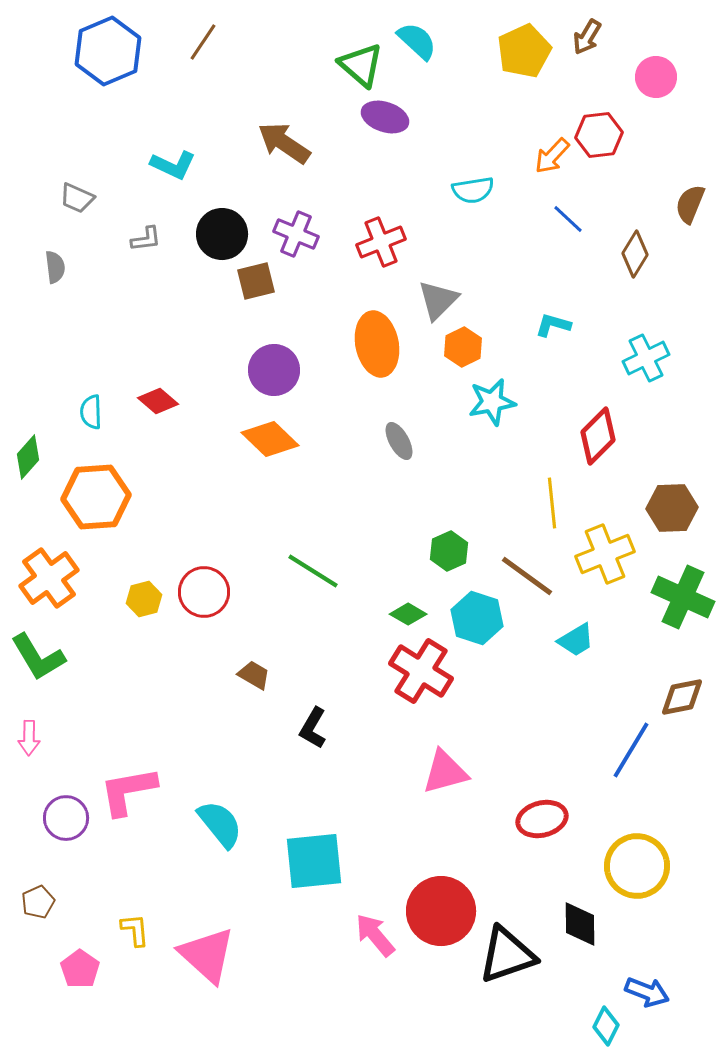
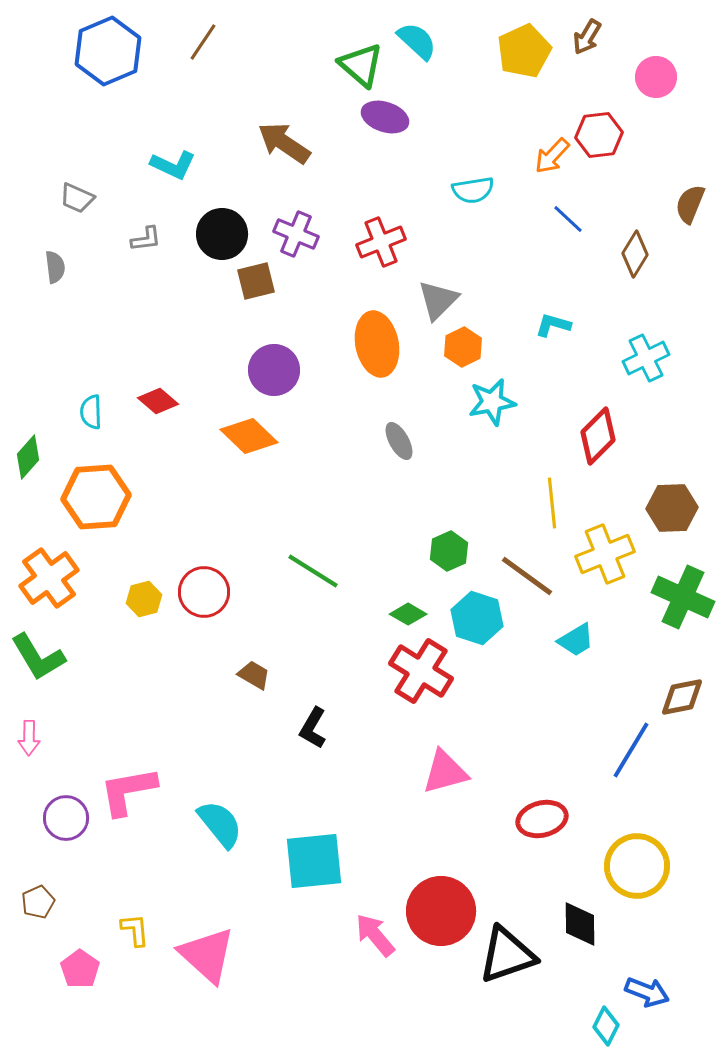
orange diamond at (270, 439): moved 21 px left, 3 px up
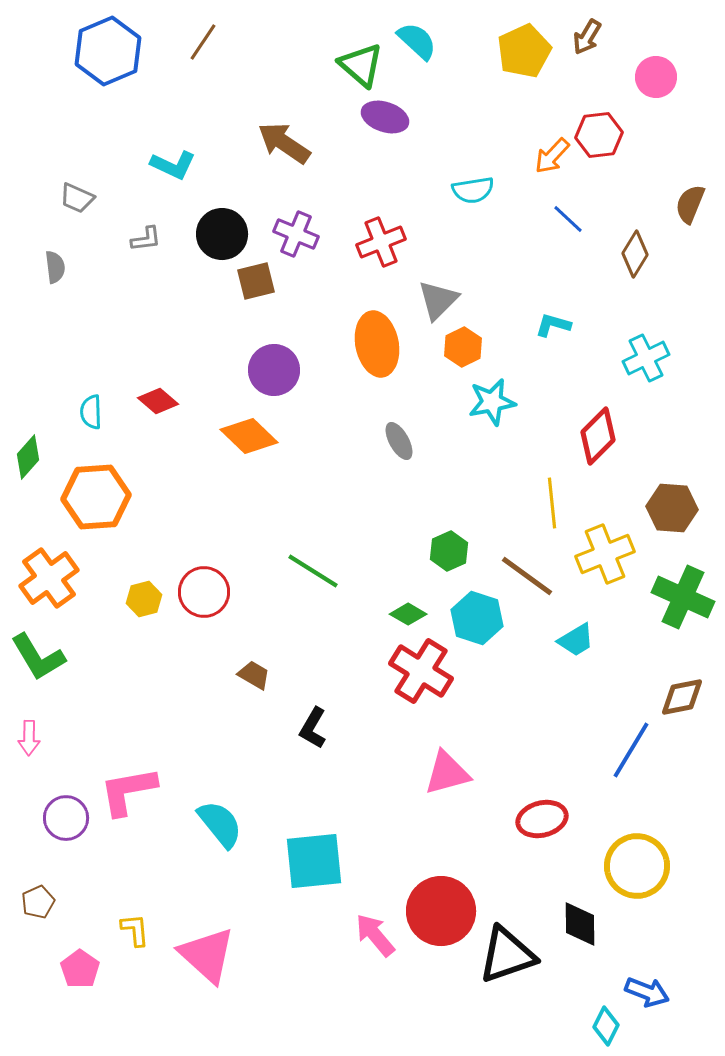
brown hexagon at (672, 508): rotated 6 degrees clockwise
pink triangle at (445, 772): moved 2 px right, 1 px down
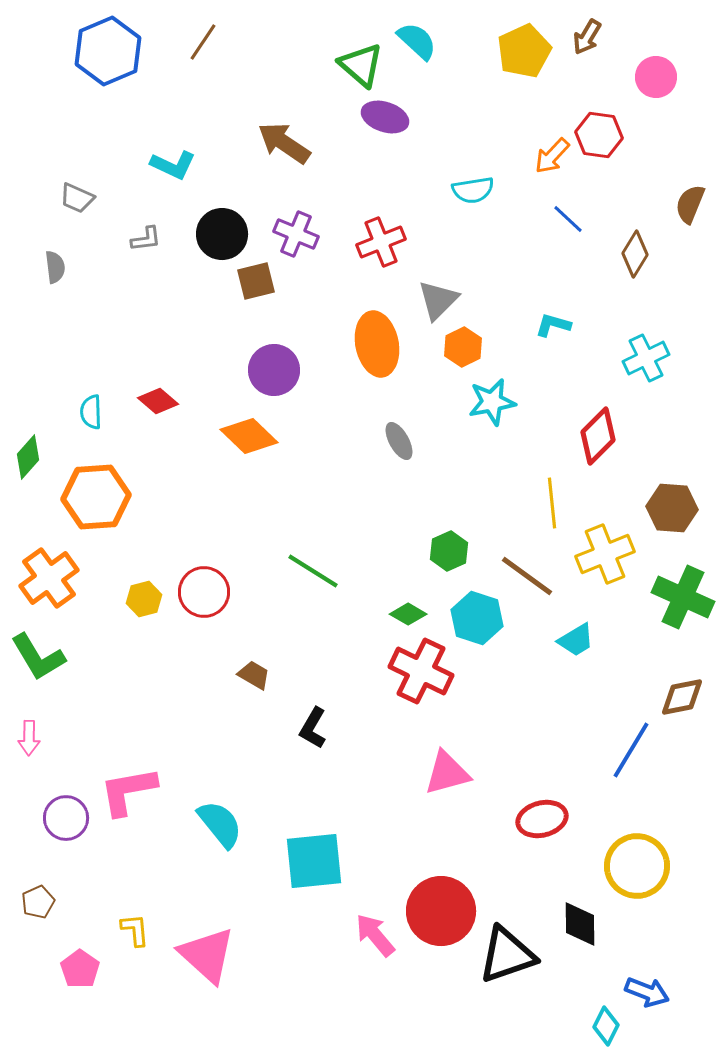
red hexagon at (599, 135): rotated 15 degrees clockwise
red cross at (421, 671): rotated 6 degrees counterclockwise
